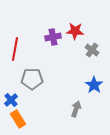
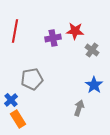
purple cross: moved 1 px down
red line: moved 18 px up
gray pentagon: rotated 10 degrees counterclockwise
gray arrow: moved 3 px right, 1 px up
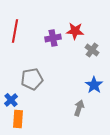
orange rectangle: rotated 36 degrees clockwise
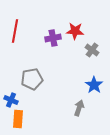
blue cross: rotated 24 degrees counterclockwise
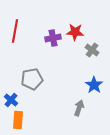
red star: moved 1 px down
blue cross: rotated 16 degrees clockwise
orange rectangle: moved 1 px down
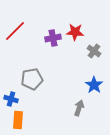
red line: rotated 35 degrees clockwise
gray cross: moved 2 px right, 1 px down
blue cross: moved 1 px up; rotated 24 degrees counterclockwise
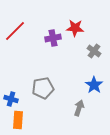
red star: moved 4 px up
gray pentagon: moved 11 px right, 9 px down
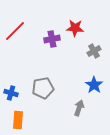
purple cross: moved 1 px left, 1 px down
gray cross: rotated 24 degrees clockwise
blue cross: moved 6 px up
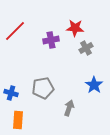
purple cross: moved 1 px left, 1 px down
gray cross: moved 8 px left, 3 px up
gray arrow: moved 10 px left
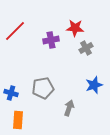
blue star: rotated 18 degrees clockwise
